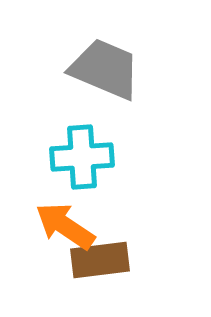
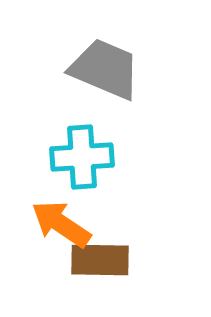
orange arrow: moved 4 px left, 2 px up
brown rectangle: rotated 8 degrees clockwise
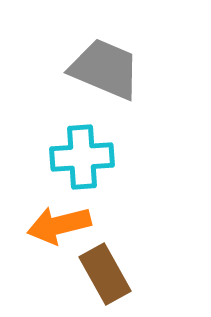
orange arrow: moved 2 px left, 1 px down; rotated 48 degrees counterclockwise
brown rectangle: moved 5 px right, 14 px down; rotated 60 degrees clockwise
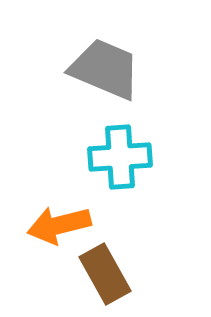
cyan cross: moved 38 px right
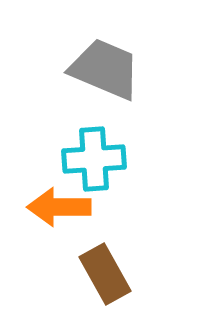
cyan cross: moved 26 px left, 2 px down
orange arrow: moved 18 px up; rotated 14 degrees clockwise
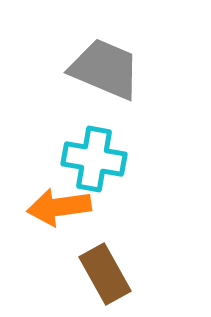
cyan cross: rotated 14 degrees clockwise
orange arrow: rotated 8 degrees counterclockwise
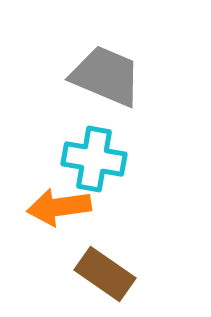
gray trapezoid: moved 1 px right, 7 px down
brown rectangle: rotated 26 degrees counterclockwise
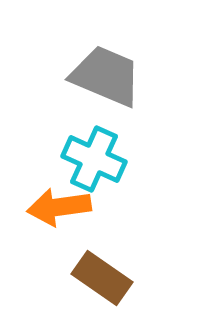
cyan cross: rotated 14 degrees clockwise
brown rectangle: moved 3 px left, 4 px down
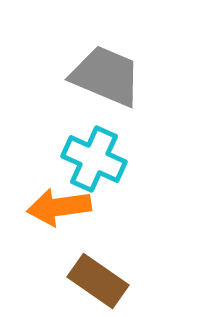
brown rectangle: moved 4 px left, 3 px down
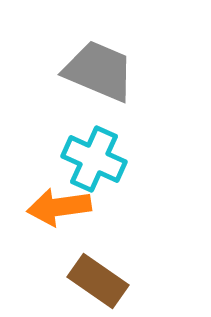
gray trapezoid: moved 7 px left, 5 px up
